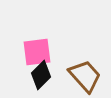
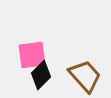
pink square: moved 5 px left, 3 px down
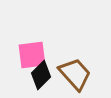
brown trapezoid: moved 10 px left, 2 px up
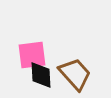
black diamond: rotated 48 degrees counterclockwise
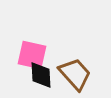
pink square: rotated 20 degrees clockwise
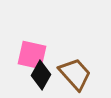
black diamond: rotated 32 degrees clockwise
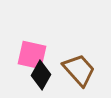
brown trapezoid: moved 4 px right, 4 px up
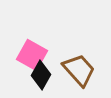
pink square: rotated 16 degrees clockwise
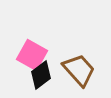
black diamond: rotated 24 degrees clockwise
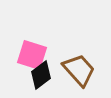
pink square: rotated 12 degrees counterclockwise
